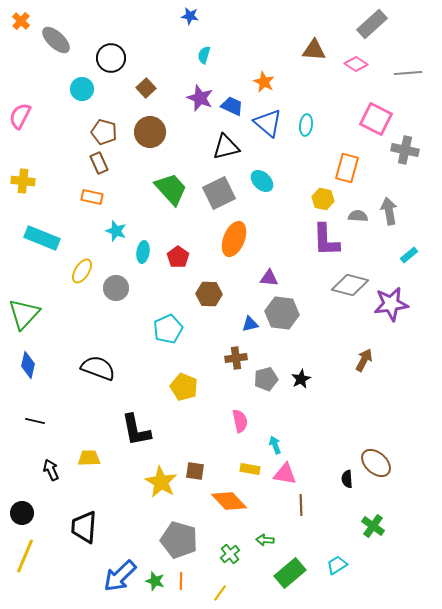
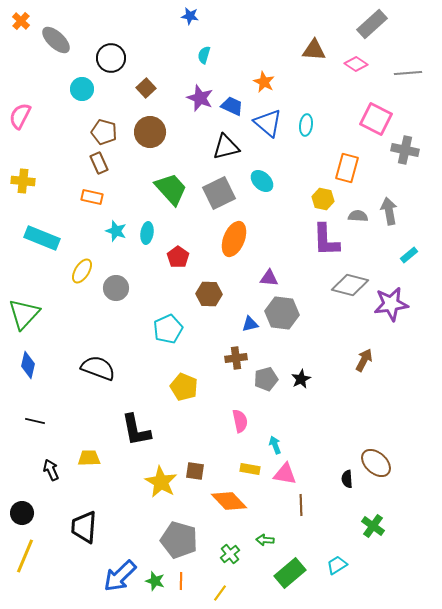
cyan ellipse at (143, 252): moved 4 px right, 19 px up
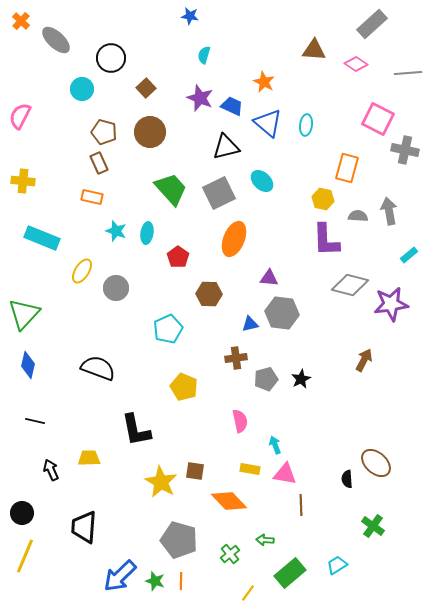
pink square at (376, 119): moved 2 px right
yellow line at (220, 593): moved 28 px right
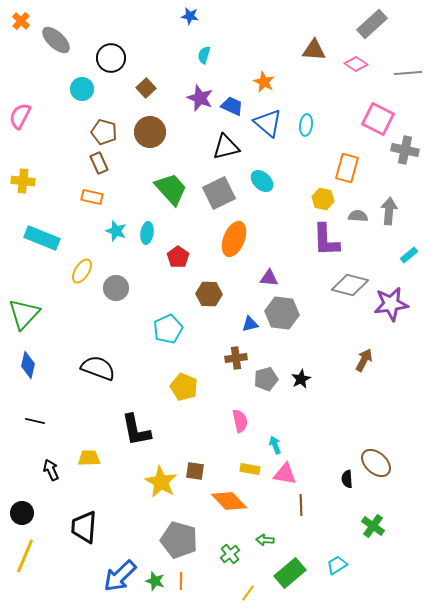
gray arrow at (389, 211): rotated 16 degrees clockwise
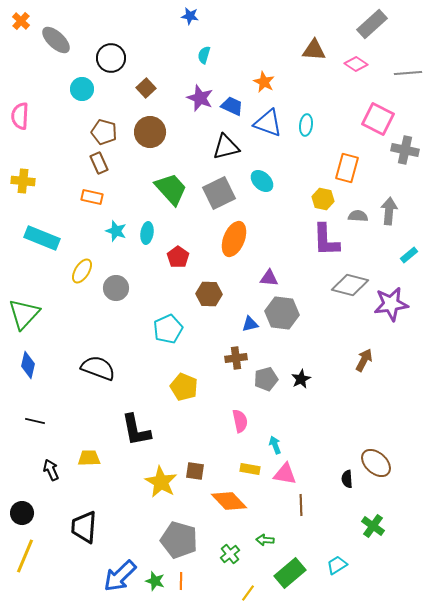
pink semicircle at (20, 116): rotated 24 degrees counterclockwise
blue triangle at (268, 123): rotated 20 degrees counterclockwise
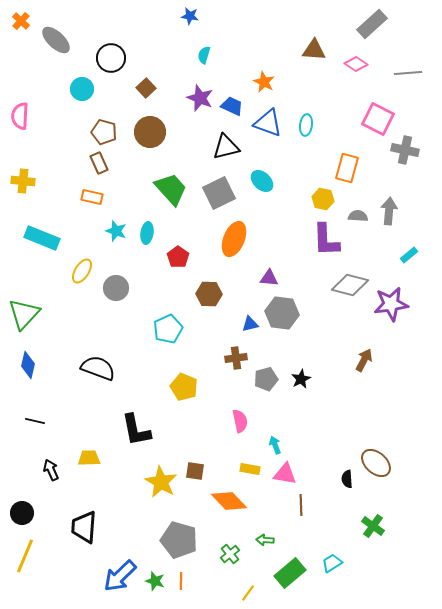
cyan trapezoid at (337, 565): moved 5 px left, 2 px up
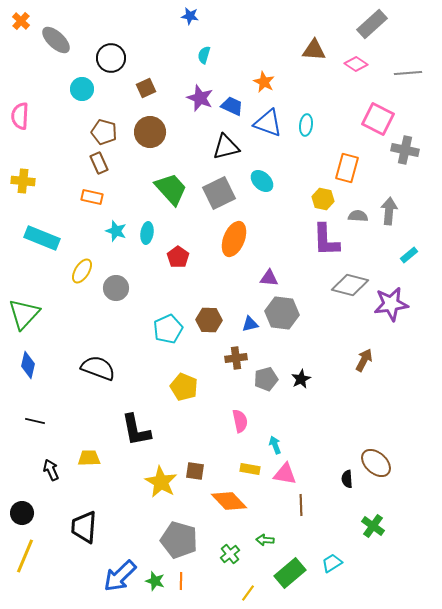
brown square at (146, 88): rotated 18 degrees clockwise
brown hexagon at (209, 294): moved 26 px down
